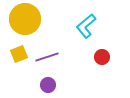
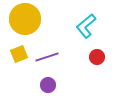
red circle: moved 5 px left
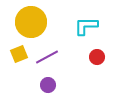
yellow circle: moved 6 px right, 3 px down
cyan L-shape: rotated 40 degrees clockwise
purple line: rotated 10 degrees counterclockwise
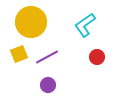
cyan L-shape: moved 1 px left, 1 px up; rotated 35 degrees counterclockwise
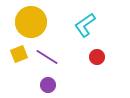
purple line: rotated 60 degrees clockwise
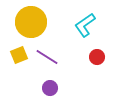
yellow square: moved 1 px down
purple circle: moved 2 px right, 3 px down
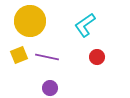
yellow circle: moved 1 px left, 1 px up
purple line: rotated 20 degrees counterclockwise
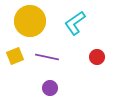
cyan L-shape: moved 10 px left, 2 px up
yellow square: moved 4 px left, 1 px down
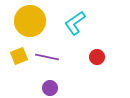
yellow square: moved 4 px right
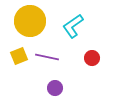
cyan L-shape: moved 2 px left, 3 px down
red circle: moved 5 px left, 1 px down
purple circle: moved 5 px right
